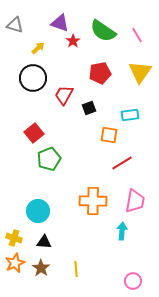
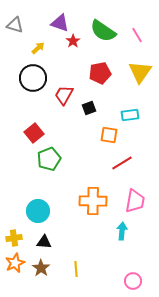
yellow cross: rotated 28 degrees counterclockwise
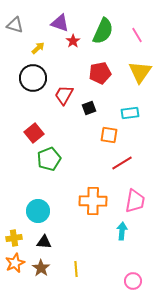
green semicircle: rotated 100 degrees counterclockwise
cyan rectangle: moved 2 px up
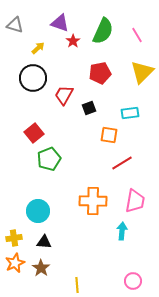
yellow triangle: moved 2 px right; rotated 10 degrees clockwise
yellow line: moved 1 px right, 16 px down
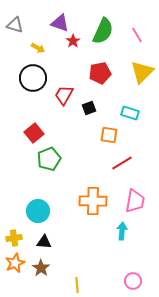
yellow arrow: rotated 72 degrees clockwise
cyan rectangle: rotated 24 degrees clockwise
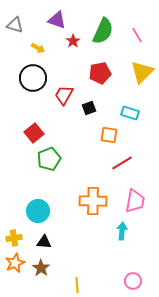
purple triangle: moved 3 px left, 3 px up
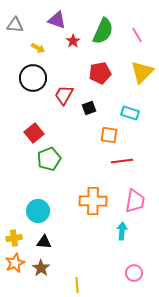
gray triangle: rotated 12 degrees counterclockwise
red line: moved 2 px up; rotated 25 degrees clockwise
pink circle: moved 1 px right, 8 px up
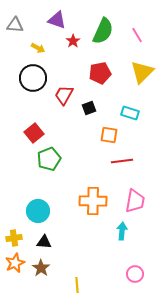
pink circle: moved 1 px right, 1 px down
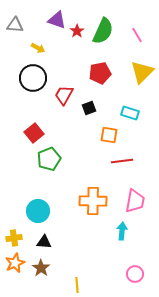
red star: moved 4 px right, 10 px up
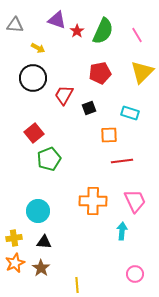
orange square: rotated 12 degrees counterclockwise
pink trapezoid: rotated 35 degrees counterclockwise
